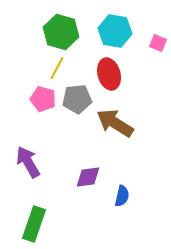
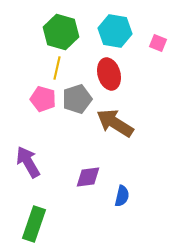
yellow line: rotated 15 degrees counterclockwise
gray pentagon: rotated 12 degrees counterclockwise
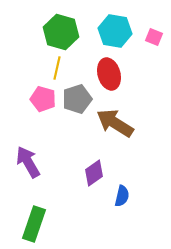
pink square: moved 4 px left, 6 px up
purple diamond: moved 6 px right, 4 px up; rotated 28 degrees counterclockwise
